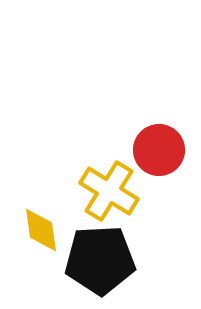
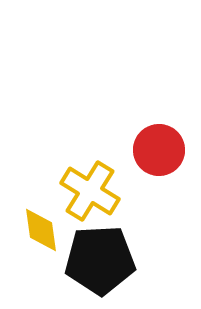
yellow cross: moved 19 px left
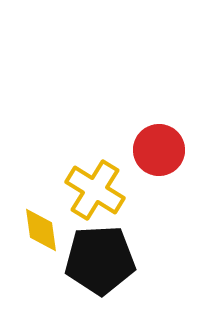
yellow cross: moved 5 px right, 1 px up
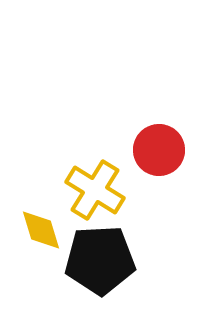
yellow diamond: rotated 9 degrees counterclockwise
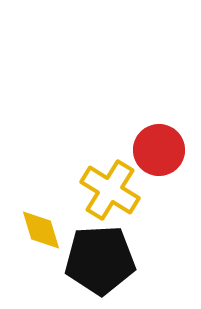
yellow cross: moved 15 px right
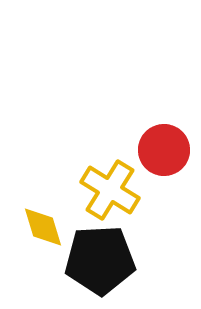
red circle: moved 5 px right
yellow diamond: moved 2 px right, 3 px up
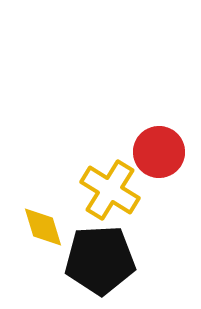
red circle: moved 5 px left, 2 px down
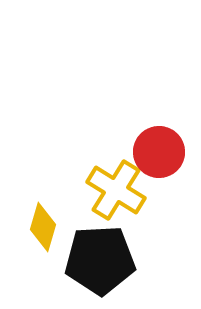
yellow cross: moved 6 px right
yellow diamond: rotated 33 degrees clockwise
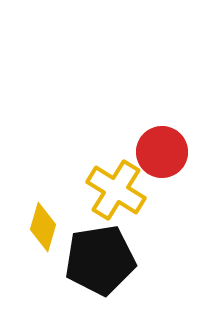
red circle: moved 3 px right
black pentagon: rotated 6 degrees counterclockwise
